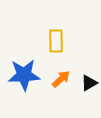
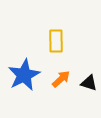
blue star: rotated 24 degrees counterclockwise
black triangle: rotated 48 degrees clockwise
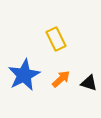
yellow rectangle: moved 2 px up; rotated 25 degrees counterclockwise
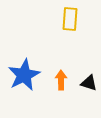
yellow rectangle: moved 14 px right, 20 px up; rotated 30 degrees clockwise
orange arrow: moved 1 px down; rotated 48 degrees counterclockwise
